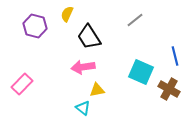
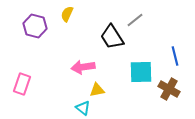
black trapezoid: moved 23 px right
cyan square: rotated 25 degrees counterclockwise
pink rectangle: rotated 25 degrees counterclockwise
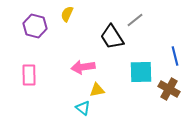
pink rectangle: moved 7 px right, 9 px up; rotated 20 degrees counterclockwise
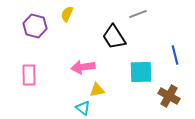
gray line: moved 3 px right, 6 px up; rotated 18 degrees clockwise
black trapezoid: moved 2 px right
blue line: moved 1 px up
brown cross: moved 7 px down
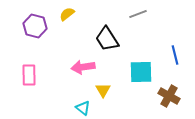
yellow semicircle: rotated 28 degrees clockwise
black trapezoid: moved 7 px left, 2 px down
yellow triangle: moved 6 px right; rotated 49 degrees counterclockwise
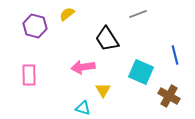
cyan square: rotated 25 degrees clockwise
cyan triangle: rotated 21 degrees counterclockwise
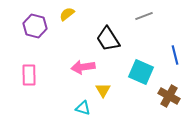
gray line: moved 6 px right, 2 px down
black trapezoid: moved 1 px right
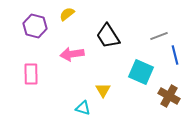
gray line: moved 15 px right, 20 px down
black trapezoid: moved 3 px up
pink arrow: moved 11 px left, 13 px up
pink rectangle: moved 2 px right, 1 px up
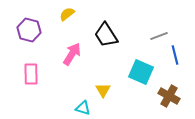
purple hexagon: moved 6 px left, 4 px down
black trapezoid: moved 2 px left, 1 px up
pink arrow: rotated 130 degrees clockwise
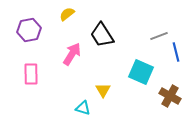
purple hexagon: rotated 25 degrees counterclockwise
black trapezoid: moved 4 px left
blue line: moved 1 px right, 3 px up
brown cross: moved 1 px right
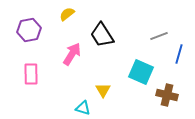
blue line: moved 3 px right, 2 px down; rotated 30 degrees clockwise
brown cross: moved 3 px left, 1 px up; rotated 15 degrees counterclockwise
